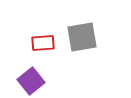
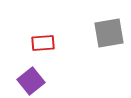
gray square: moved 27 px right, 4 px up
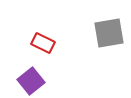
red rectangle: rotated 30 degrees clockwise
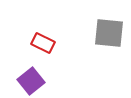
gray square: rotated 16 degrees clockwise
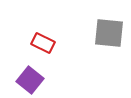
purple square: moved 1 px left, 1 px up; rotated 12 degrees counterclockwise
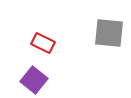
purple square: moved 4 px right
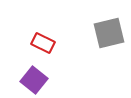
gray square: rotated 20 degrees counterclockwise
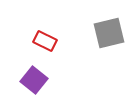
red rectangle: moved 2 px right, 2 px up
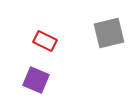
purple square: moved 2 px right; rotated 16 degrees counterclockwise
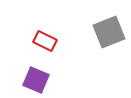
gray square: moved 1 px up; rotated 8 degrees counterclockwise
